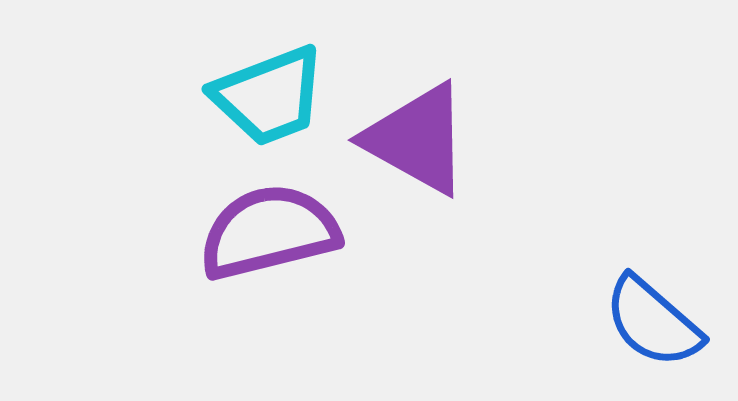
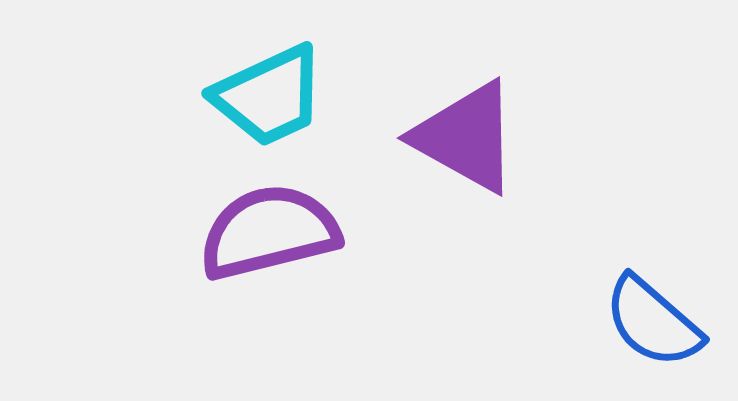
cyan trapezoid: rotated 4 degrees counterclockwise
purple triangle: moved 49 px right, 2 px up
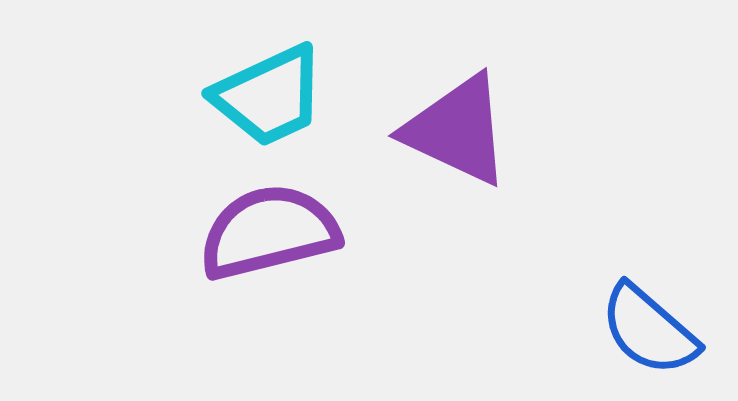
purple triangle: moved 9 px left, 7 px up; rotated 4 degrees counterclockwise
blue semicircle: moved 4 px left, 8 px down
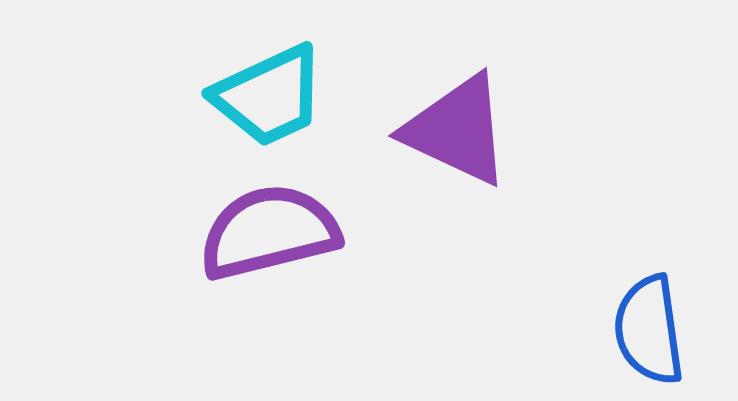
blue semicircle: rotated 41 degrees clockwise
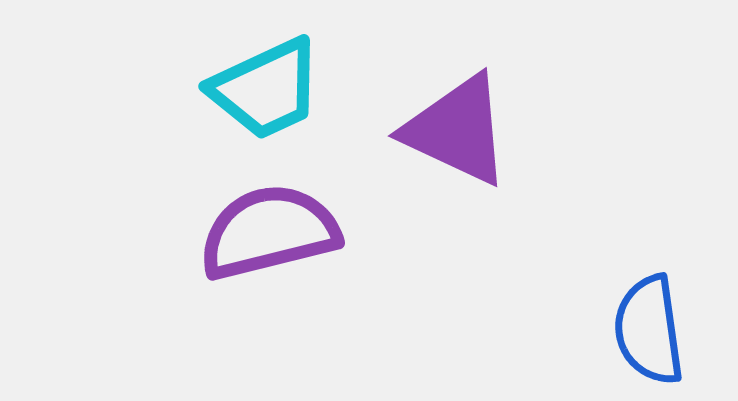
cyan trapezoid: moved 3 px left, 7 px up
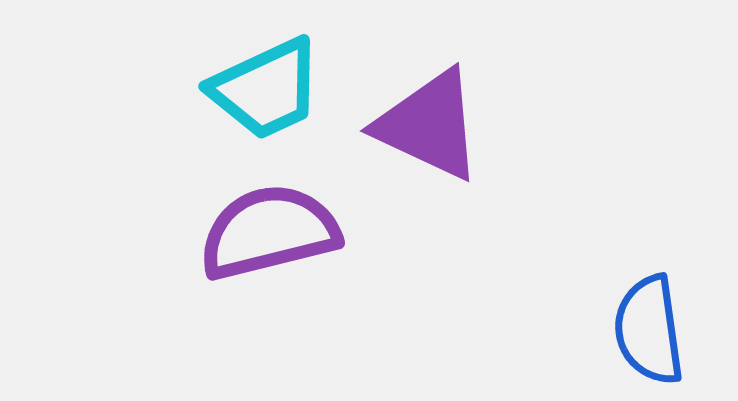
purple triangle: moved 28 px left, 5 px up
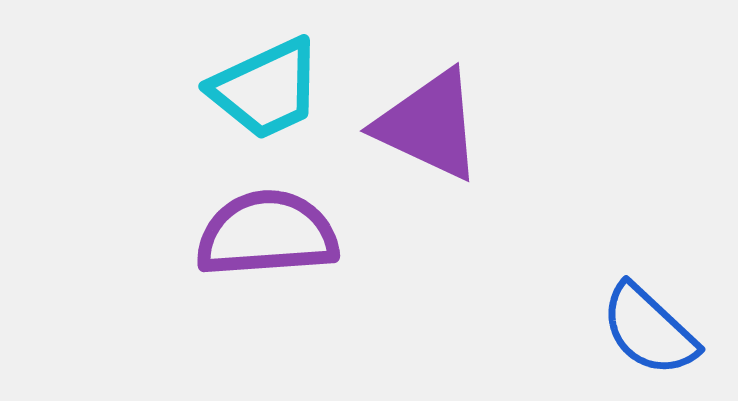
purple semicircle: moved 2 px left, 2 px down; rotated 10 degrees clockwise
blue semicircle: rotated 39 degrees counterclockwise
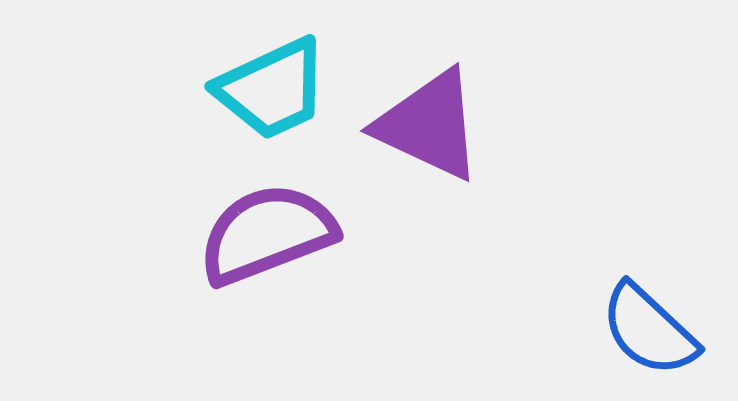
cyan trapezoid: moved 6 px right
purple semicircle: rotated 17 degrees counterclockwise
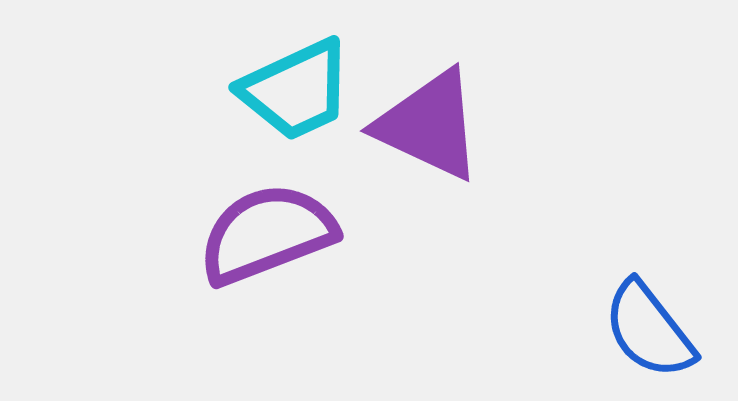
cyan trapezoid: moved 24 px right, 1 px down
blue semicircle: rotated 9 degrees clockwise
